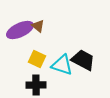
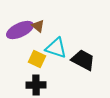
cyan triangle: moved 6 px left, 17 px up
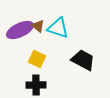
cyan triangle: moved 2 px right, 20 px up
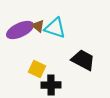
cyan triangle: moved 3 px left
yellow square: moved 10 px down
black cross: moved 15 px right
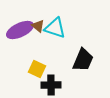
black trapezoid: rotated 85 degrees clockwise
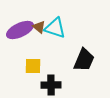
brown triangle: moved 1 px right, 1 px down
black trapezoid: moved 1 px right
yellow square: moved 4 px left, 3 px up; rotated 24 degrees counterclockwise
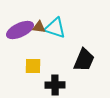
brown triangle: rotated 32 degrees counterclockwise
black cross: moved 4 px right
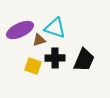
brown triangle: moved 13 px down; rotated 24 degrees counterclockwise
yellow square: rotated 18 degrees clockwise
black cross: moved 27 px up
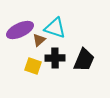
brown triangle: rotated 24 degrees counterclockwise
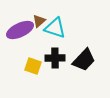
brown triangle: moved 19 px up
black trapezoid: rotated 20 degrees clockwise
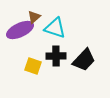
brown triangle: moved 5 px left, 4 px up
black cross: moved 1 px right, 2 px up
